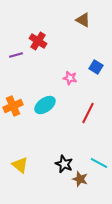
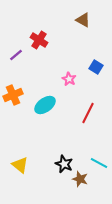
red cross: moved 1 px right, 1 px up
purple line: rotated 24 degrees counterclockwise
pink star: moved 1 px left, 1 px down; rotated 16 degrees clockwise
orange cross: moved 11 px up
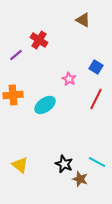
orange cross: rotated 18 degrees clockwise
red line: moved 8 px right, 14 px up
cyan line: moved 2 px left, 1 px up
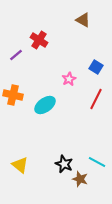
pink star: rotated 16 degrees clockwise
orange cross: rotated 18 degrees clockwise
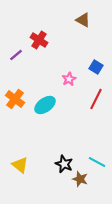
orange cross: moved 2 px right, 4 px down; rotated 24 degrees clockwise
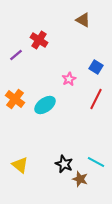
cyan line: moved 1 px left
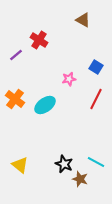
pink star: rotated 16 degrees clockwise
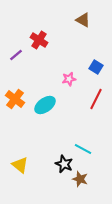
cyan line: moved 13 px left, 13 px up
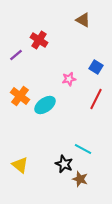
orange cross: moved 5 px right, 3 px up
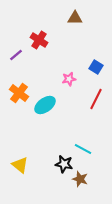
brown triangle: moved 8 px left, 2 px up; rotated 28 degrees counterclockwise
orange cross: moved 1 px left, 3 px up
black star: rotated 12 degrees counterclockwise
